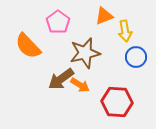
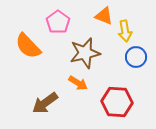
orange triangle: rotated 42 degrees clockwise
brown arrow: moved 16 px left, 24 px down
orange arrow: moved 2 px left, 2 px up
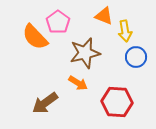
orange semicircle: moved 7 px right, 9 px up
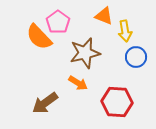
orange semicircle: moved 4 px right
